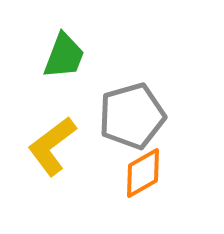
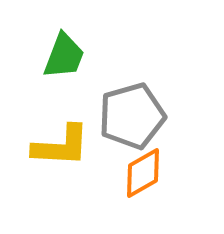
yellow L-shape: moved 9 px right; rotated 140 degrees counterclockwise
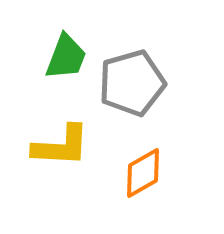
green trapezoid: moved 2 px right, 1 px down
gray pentagon: moved 33 px up
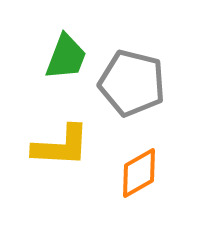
gray pentagon: rotated 30 degrees clockwise
orange diamond: moved 4 px left
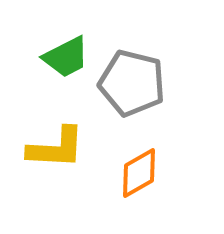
green trapezoid: rotated 42 degrees clockwise
yellow L-shape: moved 5 px left, 2 px down
